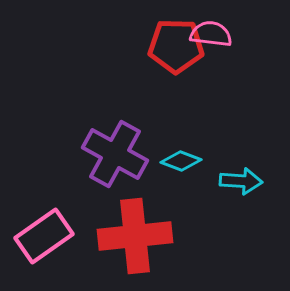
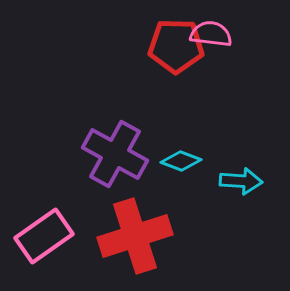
red cross: rotated 12 degrees counterclockwise
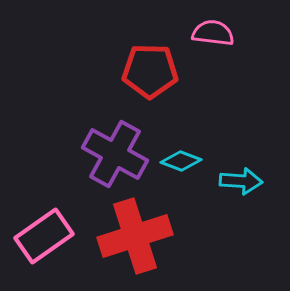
pink semicircle: moved 2 px right, 1 px up
red pentagon: moved 26 px left, 25 px down
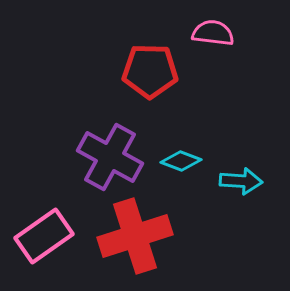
purple cross: moved 5 px left, 3 px down
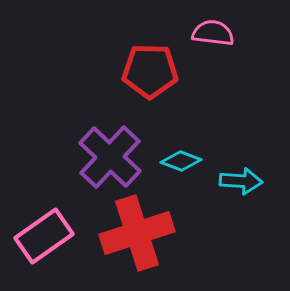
purple cross: rotated 14 degrees clockwise
red cross: moved 2 px right, 3 px up
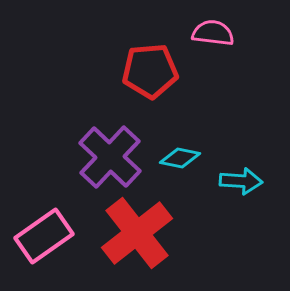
red pentagon: rotated 6 degrees counterclockwise
cyan diamond: moved 1 px left, 3 px up; rotated 9 degrees counterclockwise
red cross: rotated 20 degrees counterclockwise
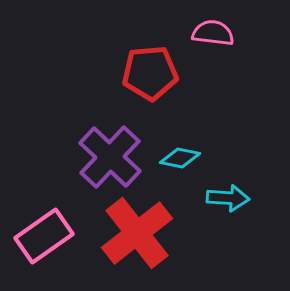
red pentagon: moved 2 px down
cyan arrow: moved 13 px left, 17 px down
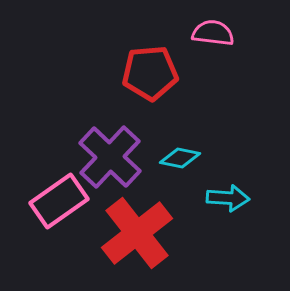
pink rectangle: moved 15 px right, 35 px up
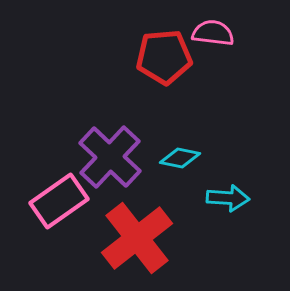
red pentagon: moved 14 px right, 16 px up
red cross: moved 5 px down
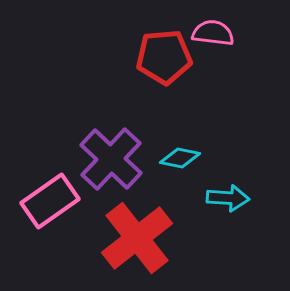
purple cross: moved 1 px right, 2 px down
pink rectangle: moved 9 px left
